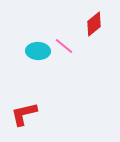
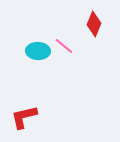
red diamond: rotated 30 degrees counterclockwise
red L-shape: moved 3 px down
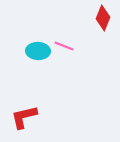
red diamond: moved 9 px right, 6 px up
pink line: rotated 18 degrees counterclockwise
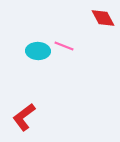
red diamond: rotated 50 degrees counterclockwise
red L-shape: rotated 24 degrees counterclockwise
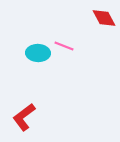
red diamond: moved 1 px right
cyan ellipse: moved 2 px down
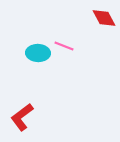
red L-shape: moved 2 px left
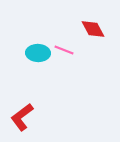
red diamond: moved 11 px left, 11 px down
pink line: moved 4 px down
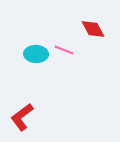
cyan ellipse: moved 2 px left, 1 px down
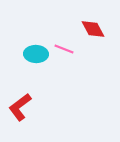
pink line: moved 1 px up
red L-shape: moved 2 px left, 10 px up
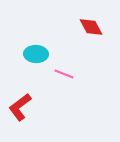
red diamond: moved 2 px left, 2 px up
pink line: moved 25 px down
